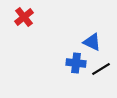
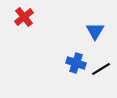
blue triangle: moved 3 px right, 11 px up; rotated 36 degrees clockwise
blue cross: rotated 12 degrees clockwise
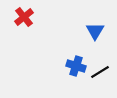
blue cross: moved 3 px down
black line: moved 1 px left, 3 px down
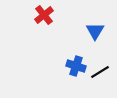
red cross: moved 20 px right, 2 px up
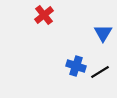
blue triangle: moved 8 px right, 2 px down
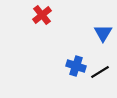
red cross: moved 2 px left
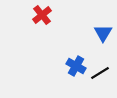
blue cross: rotated 12 degrees clockwise
black line: moved 1 px down
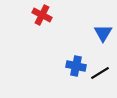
red cross: rotated 24 degrees counterclockwise
blue cross: rotated 18 degrees counterclockwise
